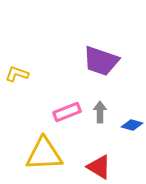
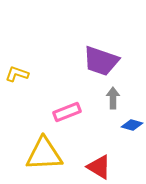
gray arrow: moved 13 px right, 14 px up
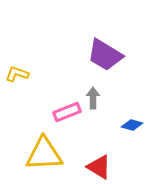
purple trapezoid: moved 4 px right, 6 px up; rotated 12 degrees clockwise
gray arrow: moved 20 px left
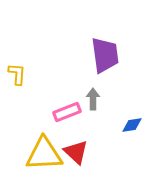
purple trapezoid: rotated 129 degrees counterclockwise
yellow L-shape: rotated 75 degrees clockwise
gray arrow: moved 1 px down
blue diamond: rotated 25 degrees counterclockwise
red triangle: moved 23 px left, 15 px up; rotated 12 degrees clockwise
